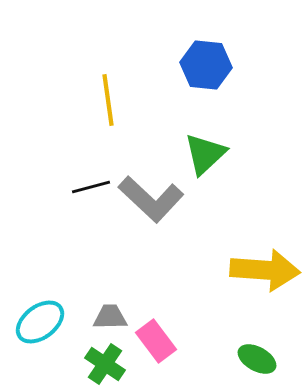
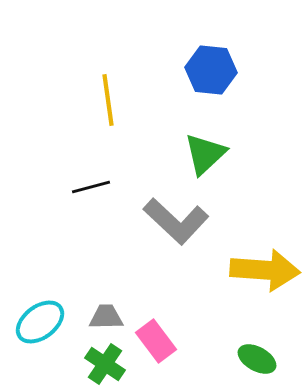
blue hexagon: moved 5 px right, 5 px down
gray L-shape: moved 25 px right, 22 px down
gray trapezoid: moved 4 px left
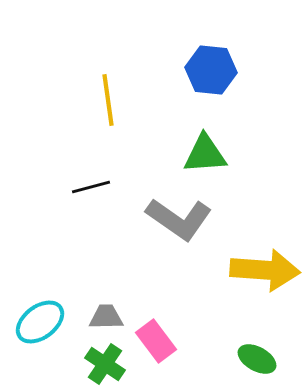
green triangle: rotated 39 degrees clockwise
gray L-shape: moved 3 px right, 2 px up; rotated 8 degrees counterclockwise
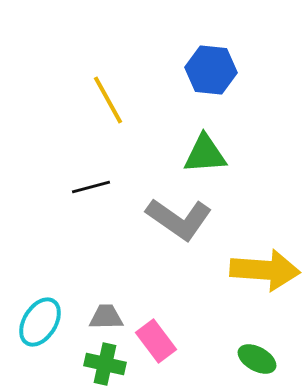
yellow line: rotated 21 degrees counterclockwise
cyan ellipse: rotated 21 degrees counterclockwise
green cross: rotated 21 degrees counterclockwise
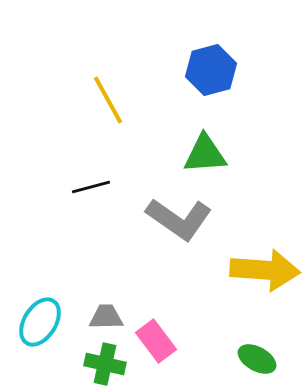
blue hexagon: rotated 21 degrees counterclockwise
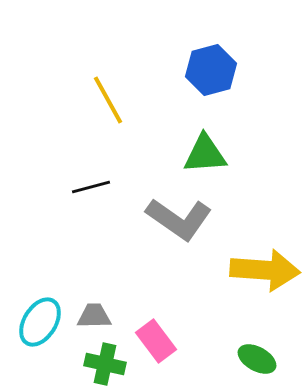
gray trapezoid: moved 12 px left, 1 px up
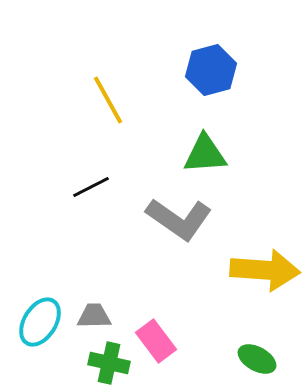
black line: rotated 12 degrees counterclockwise
green cross: moved 4 px right, 1 px up
